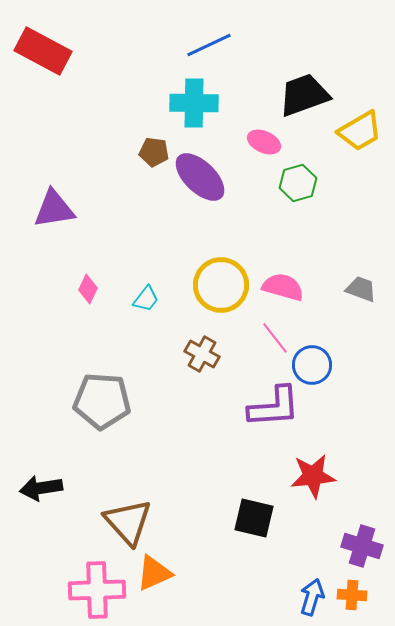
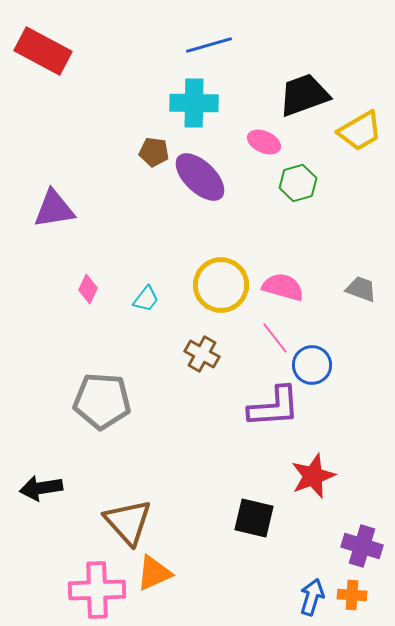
blue line: rotated 9 degrees clockwise
red star: rotated 15 degrees counterclockwise
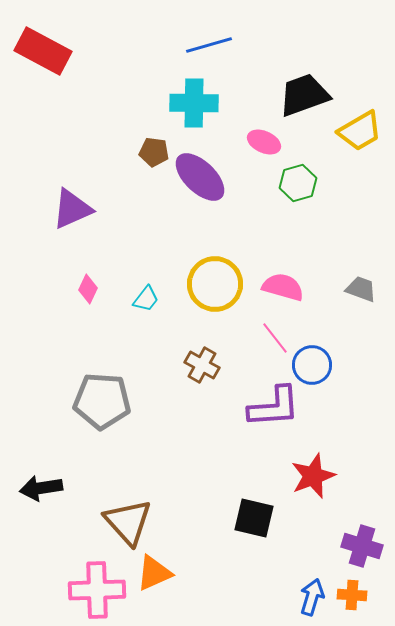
purple triangle: moved 18 px right; rotated 15 degrees counterclockwise
yellow circle: moved 6 px left, 1 px up
brown cross: moved 11 px down
